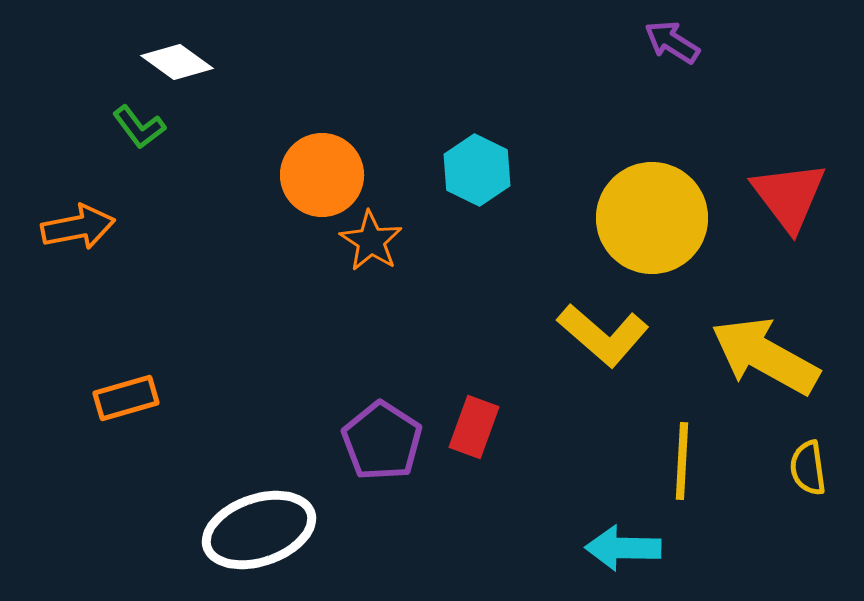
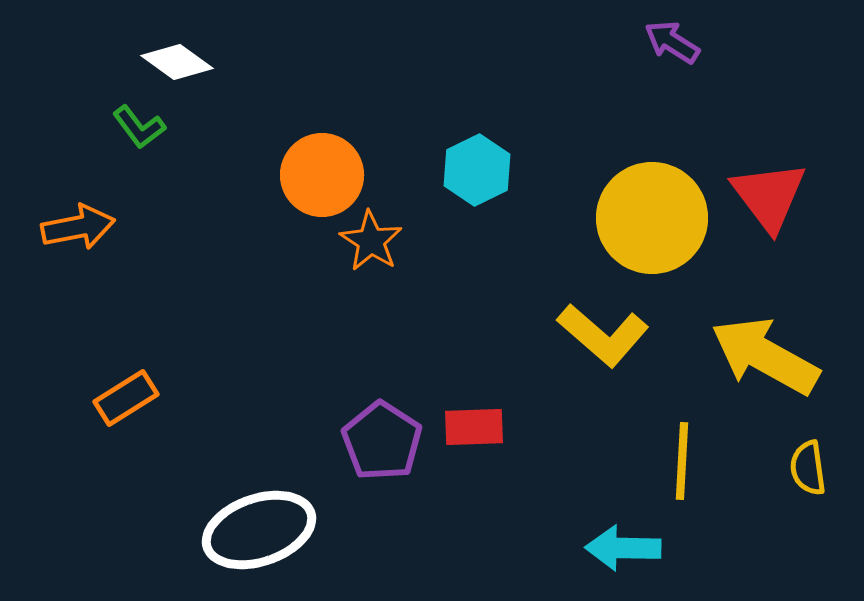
cyan hexagon: rotated 8 degrees clockwise
red triangle: moved 20 px left
orange rectangle: rotated 16 degrees counterclockwise
red rectangle: rotated 68 degrees clockwise
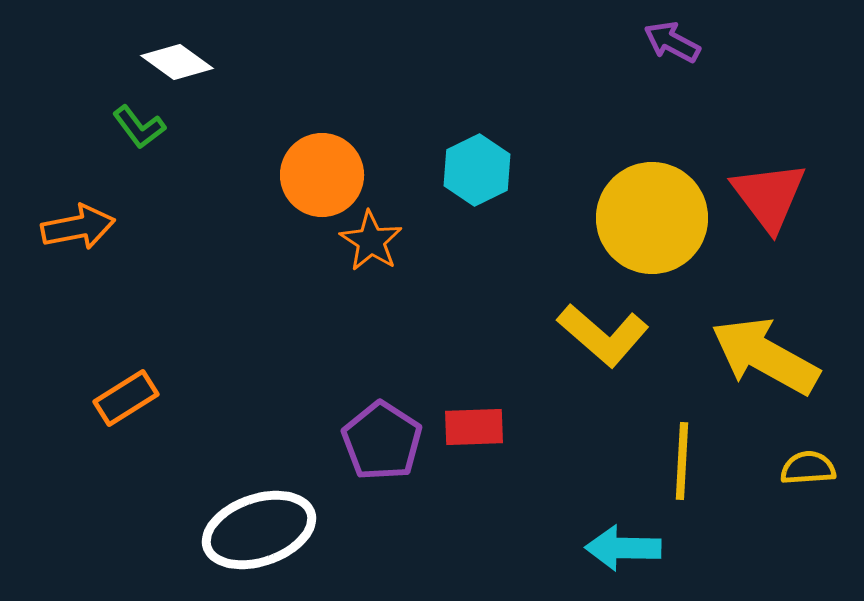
purple arrow: rotated 4 degrees counterclockwise
yellow semicircle: rotated 94 degrees clockwise
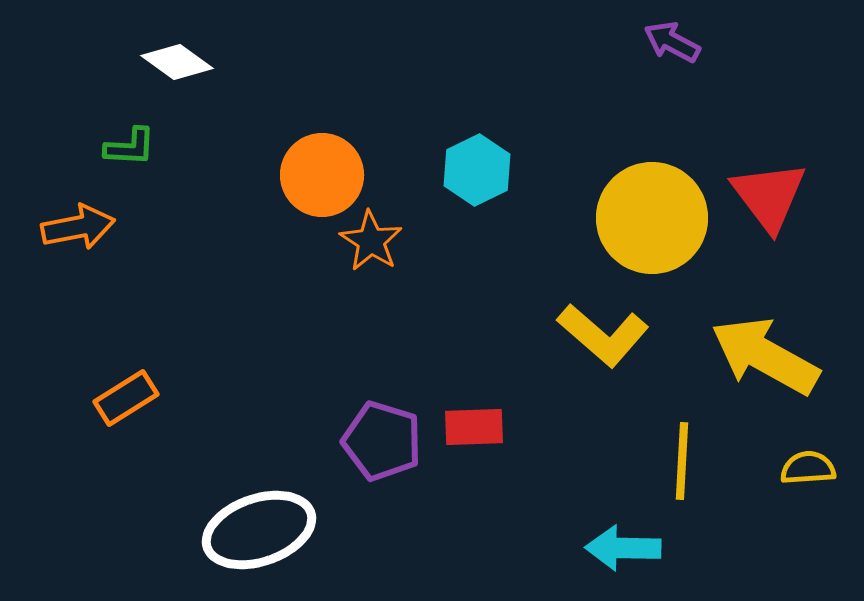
green L-shape: moved 9 px left, 20 px down; rotated 50 degrees counterclockwise
purple pentagon: rotated 16 degrees counterclockwise
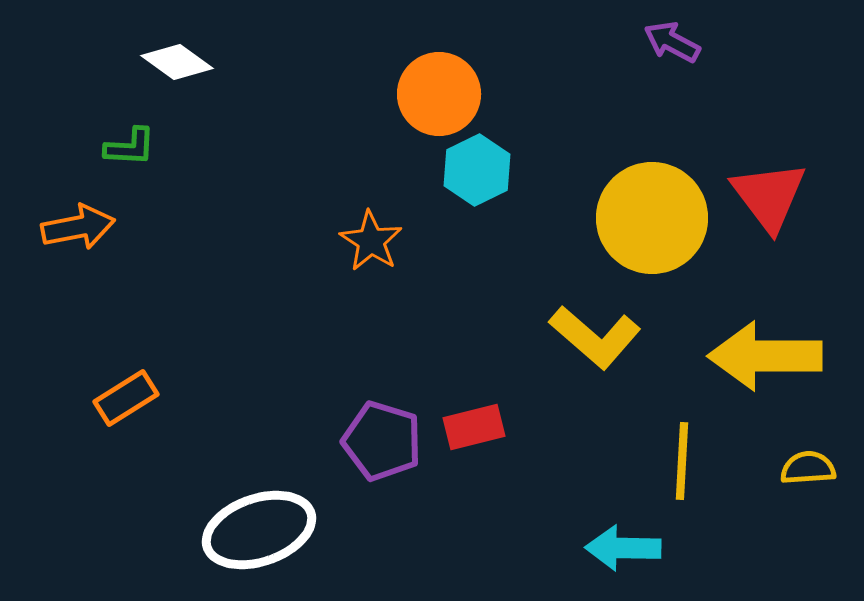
orange circle: moved 117 px right, 81 px up
yellow L-shape: moved 8 px left, 2 px down
yellow arrow: rotated 29 degrees counterclockwise
red rectangle: rotated 12 degrees counterclockwise
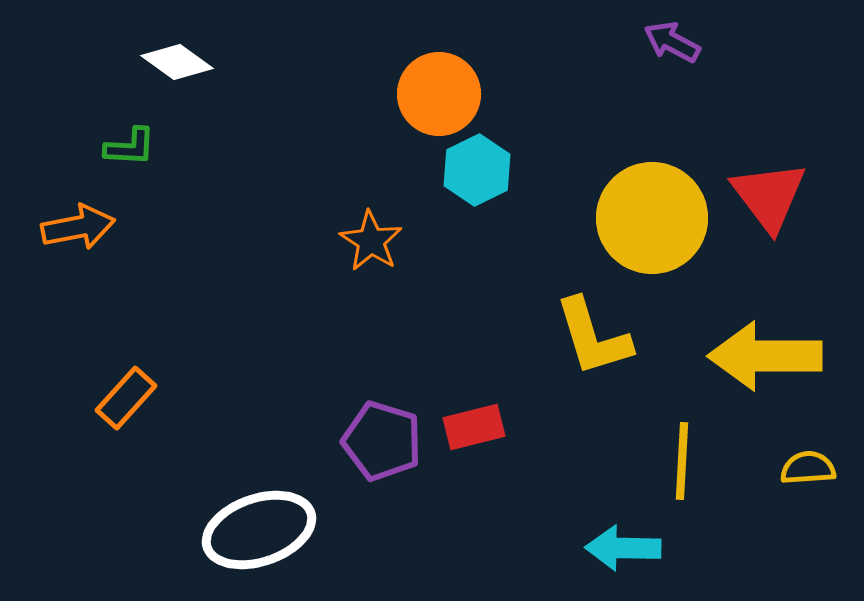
yellow L-shape: moved 2 px left; rotated 32 degrees clockwise
orange rectangle: rotated 16 degrees counterclockwise
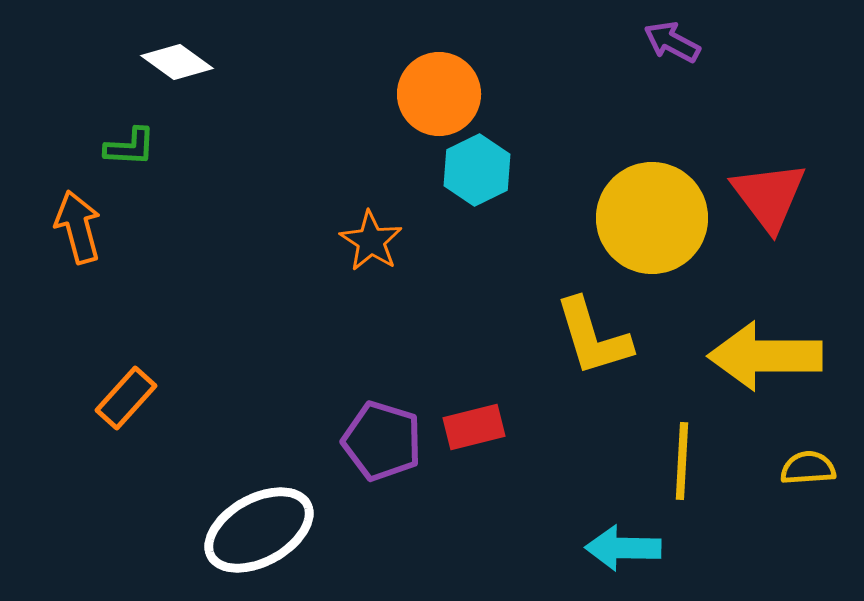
orange arrow: rotated 94 degrees counterclockwise
white ellipse: rotated 10 degrees counterclockwise
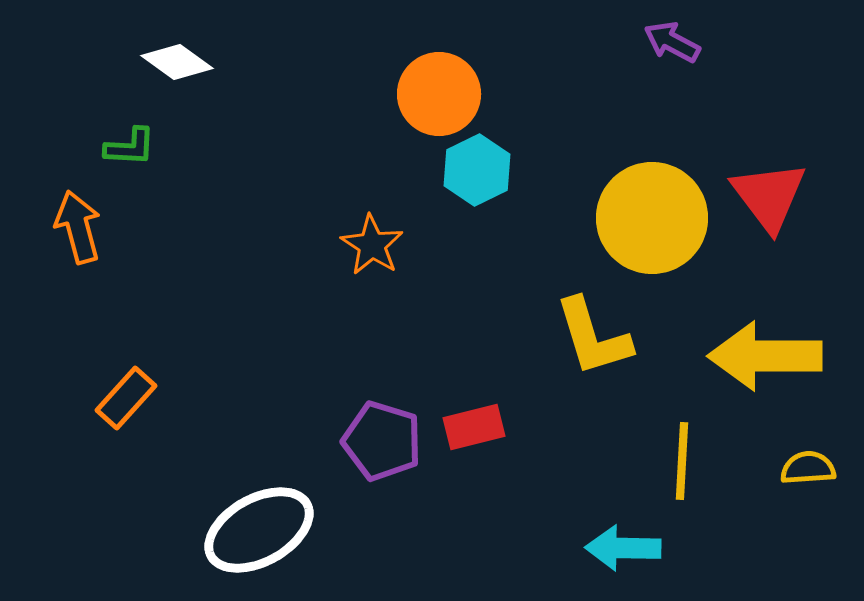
orange star: moved 1 px right, 4 px down
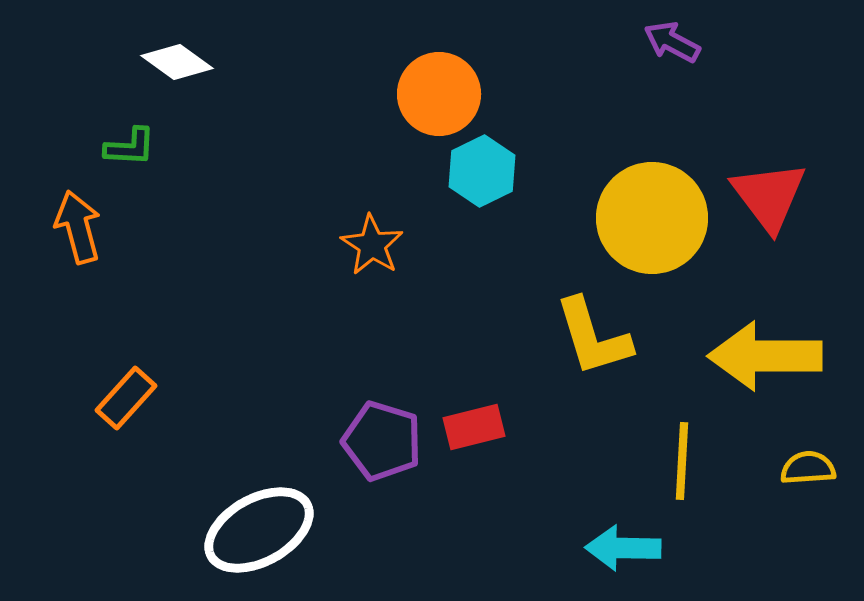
cyan hexagon: moved 5 px right, 1 px down
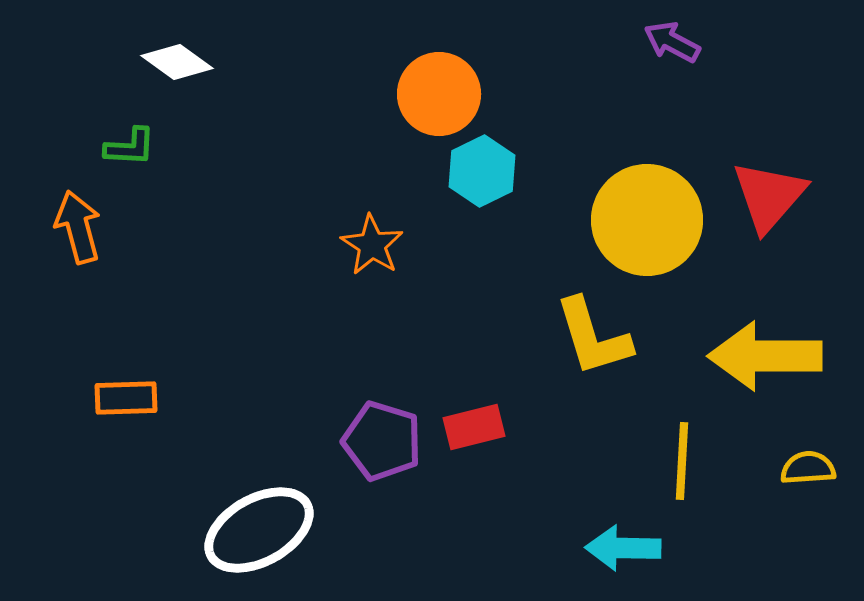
red triangle: rotated 18 degrees clockwise
yellow circle: moved 5 px left, 2 px down
orange rectangle: rotated 46 degrees clockwise
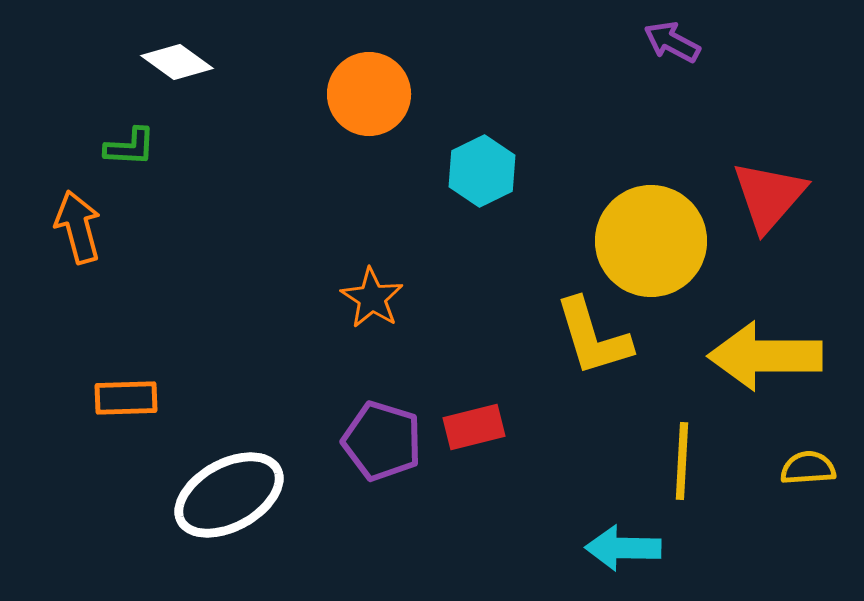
orange circle: moved 70 px left
yellow circle: moved 4 px right, 21 px down
orange star: moved 53 px down
white ellipse: moved 30 px left, 35 px up
